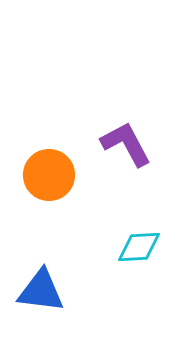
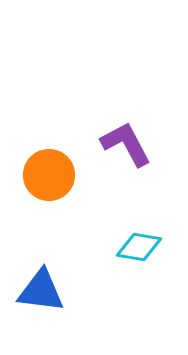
cyan diamond: rotated 12 degrees clockwise
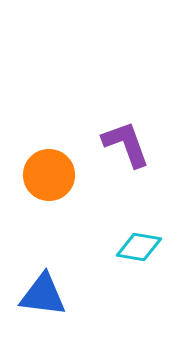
purple L-shape: rotated 8 degrees clockwise
blue triangle: moved 2 px right, 4 px down
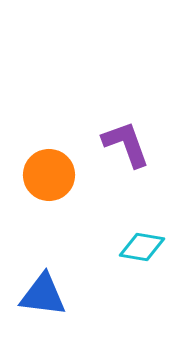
cyan diamond: moved 3 px right
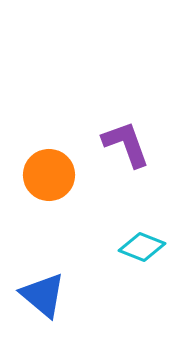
cyan diamond: rotated 12 degrees clockwise
blue triangle: rotated 33 degrees clockwise
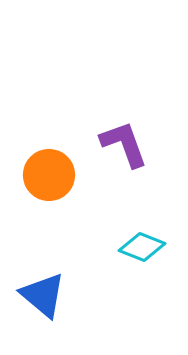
purple L-shape: moved 2 px left
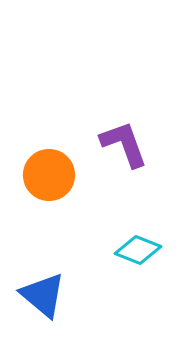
cyan diamond: moved 4 px left, 3 px down
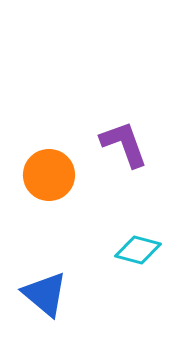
cyan diamond: rotated 6 degrees counterclockwise
blue triangle: moved 2 px right, 1 px up
